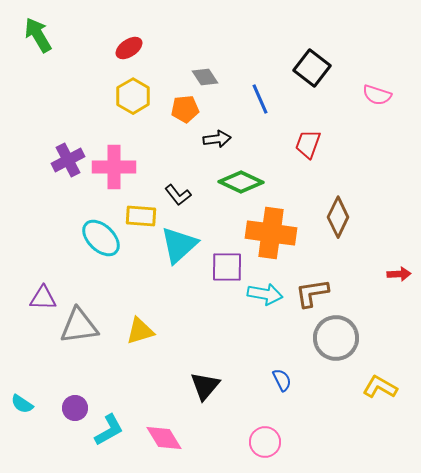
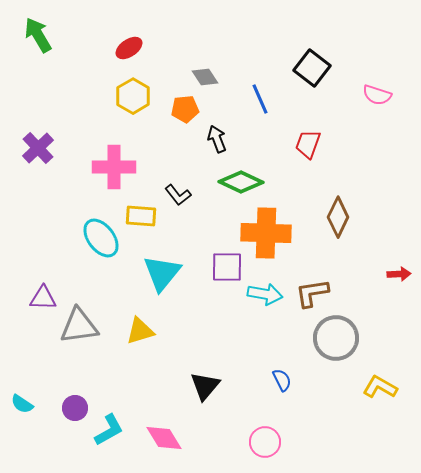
black arrow: rotated 104 degrees counterclockwise
purple cross: moved 30 px left, 12 px up; rotated 16 degrees counterclockwise
orange cross: moved 5 px left; rotated 6 degrees counterclockwise
cyan ellipse: rotated 9 degrees clockwise
cyan triangle: moved 17 px left, 28 px down; rotated 9 degrees counterclockwise
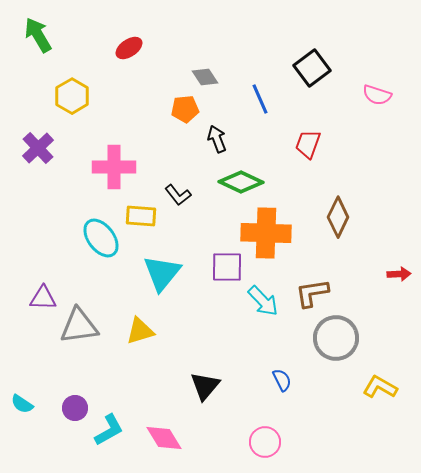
black square: rotated 15 degrees clockwise
yellow hexagon: moved 61 px left
cyan arrow: moved 2 px left, 7 px down; rotated 36 degrees clockwise
